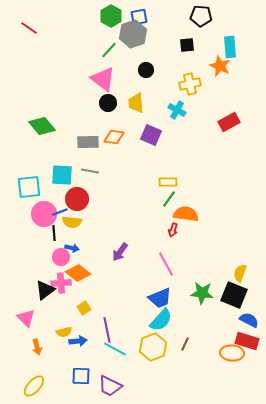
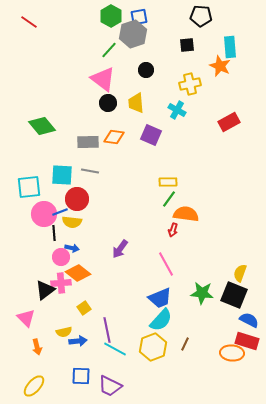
red line at (29, 28): moved 6 px up
purple arrow at (120, 252): moved 3 px up
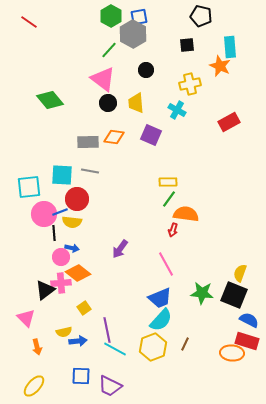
black pentagon at (201, 16): rotated 10 degrees clockwise
gray hexagon at (133, 34): rotated 12 degrees counterclockwise
green diamond at (42, 126): moved 8 px right, 26 px up
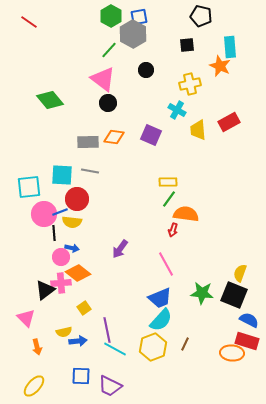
yellow trapezoid at (136, 103): moved 62 px right, 27 px down
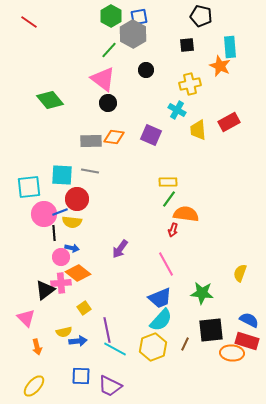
gray rectangle at (88, 142): moved 3 px right, 1 px up
black square at (234, 295): moved 23 px left, 35 px down; rotated 28 degrees counterclockwise
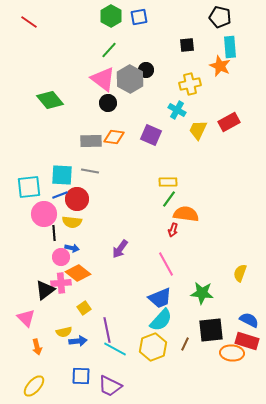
black pentagon at (201, 16): moved 19 px right, 1 px down
gray hexagon at (133, 34): moved 3 px left, 45 px down
yellow trapezoid at (198, 130): rotated 30 degrees clockwise
blue line at (60, 212): moved 17 px up
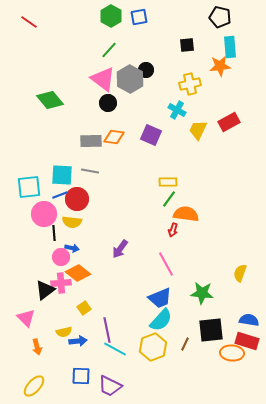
orange star at (220, 66): rotated 30 degrees counterclockwise
blue semicircle at (249, 320): rotated 18 degrees counterclockwise
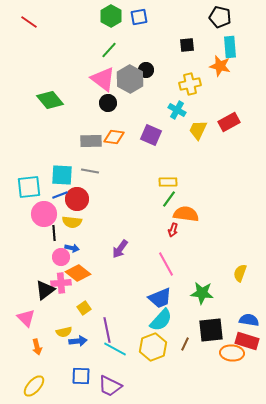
orange star at (220, 66): rotated 20 degrees clockwise
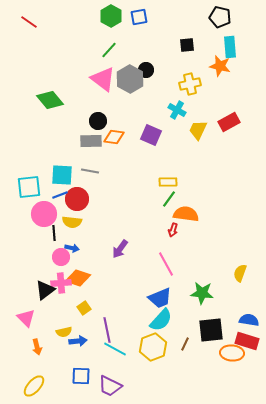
black circle at (108, 103): moved 10 px left, 18 px down
orange diamond at (78, 273): moved 5 px down; rotated 20 degrees counterclockwise
